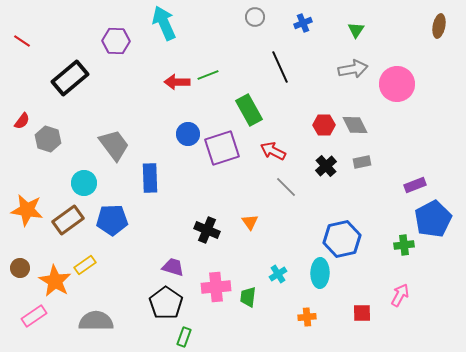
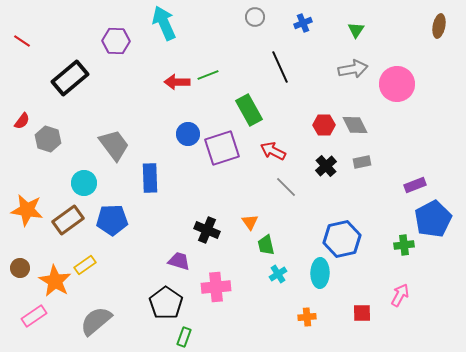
purple trapezoid at (173, 267): moved 6 px right, 6 px up
green trapezoid at (248, 297): moved 18 px right, 52 px up; rotated 20 degrees counterclockwise
gray semicircle at (96, 321): rotated 40 degrees counterclockwise
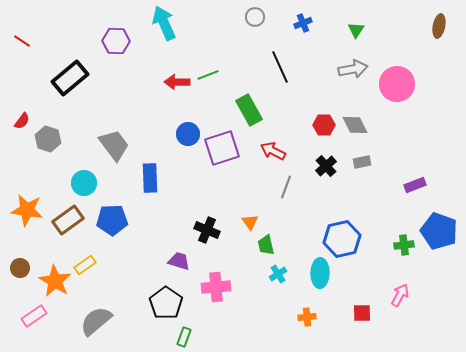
gray line at (286, 187): rotated 65 degrees clockwise
blue pentagon at (433, 219): moved 6 px right, 12 px down; rotated 24 degrees counterclockwise
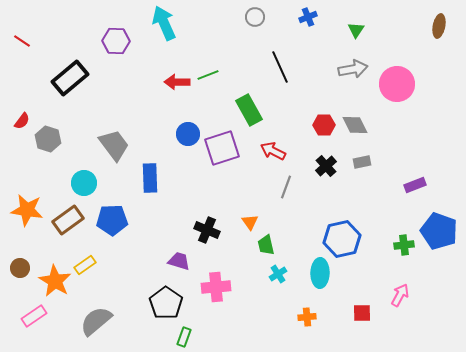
blue cross at (303, 23): moved 5 px right, 6 px up
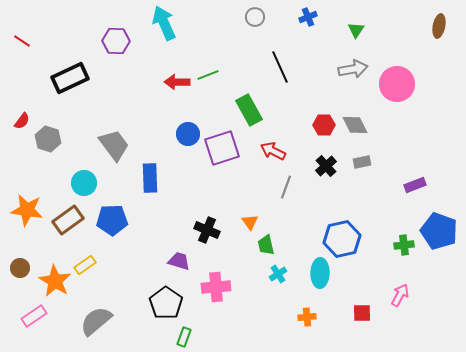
black rectangle at (70, 78): rotated 15 degrees clockwise
